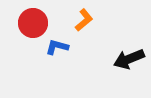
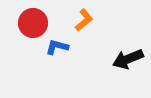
black arrow: moved 1 px left
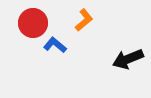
blue L-shape: moved 2 px left, 2 px up; rotated 25 degrees clockwise
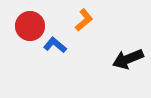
red circle: moved 3 px left, 3 px down
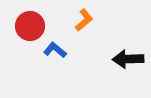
blue L-shape: moved 5 px down
black arrow: rotated 20 degrees clockwise
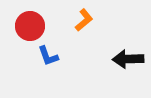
blue L-shape: moved 7 px left, 6 px down; rotated 150 degrees counterclockwise
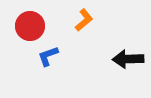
blue L-shape: rotated 90 degrees clockwise
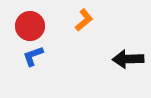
blue L-shape: moved 15 px left
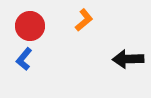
blue L-shape: moved 9 px left, 3 px down; rotated 30 degrees counterclockwise
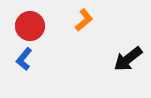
black arrow: rotated 36 degrees counterclockwise
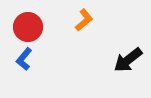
red circle: moved 2 px left, 1 px down
black arrow: moved 1 px down
